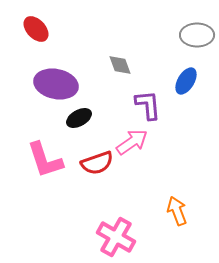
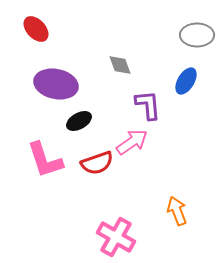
black ellipse: moved 3 px down
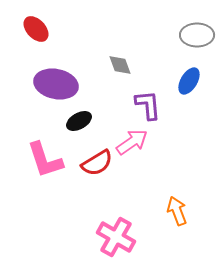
blue ellipse: moved 3 px right
red semicircle: rotated 12 degrees counterclockwise
